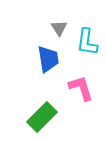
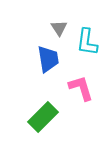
green rectangle: moved 1 px right
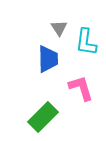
cyan L-shape: moved 1 px left
blue trapezoid: rotated 8 degrees clockwise
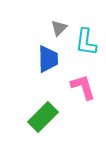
gray triangle: rotated 18 degrees clockwise
pink L-shape: moved 2 px right, 1 px up
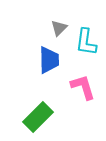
blue trapezoid: moved 1 px right, 1 px down
green rectangle: moved 5 px left
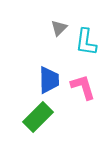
blue trapezoid: moved 20 px down
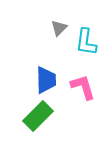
blue trapezoid: moved 3 px left
green rectangle: moved 1 px up
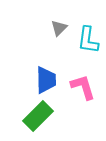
cyan L-shape: moved 2 px right, 2 px up
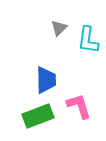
pink L-shape: moved 4 px left, 19 px down
green rectangle: rotated 24 degrees clockwise
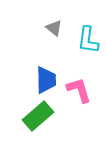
gray triangle: moved 5 px left; rotated 36 degrees counterclockwise
pink L-shape: moved 16 px up
green rectangle: rotated 20 degrees counterclockwise
